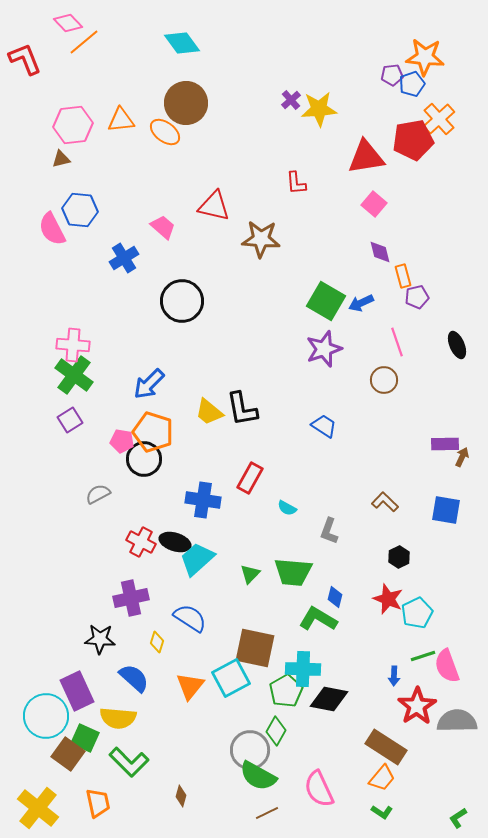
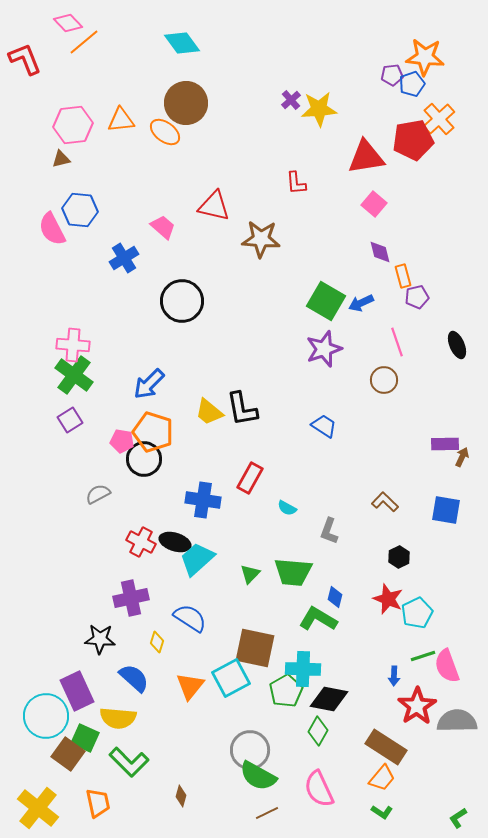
green diamond at (276, 731): moved 42 px right
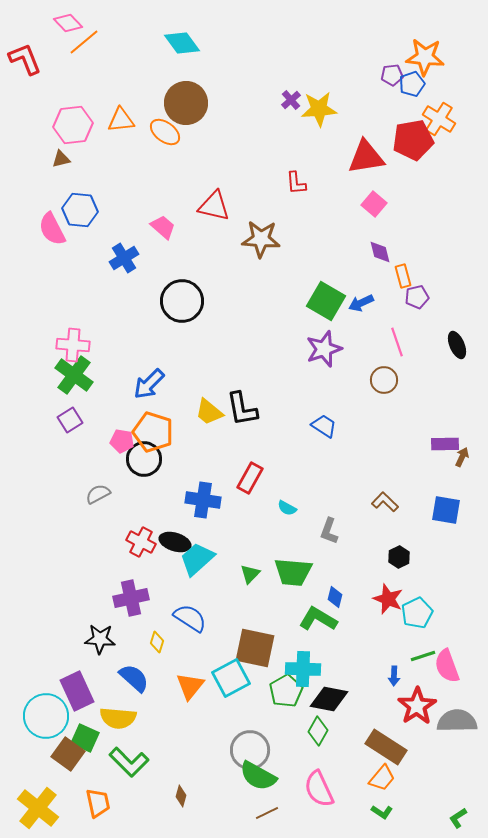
orange cross at (439, 119): rotated 16 degrees counterclockwise
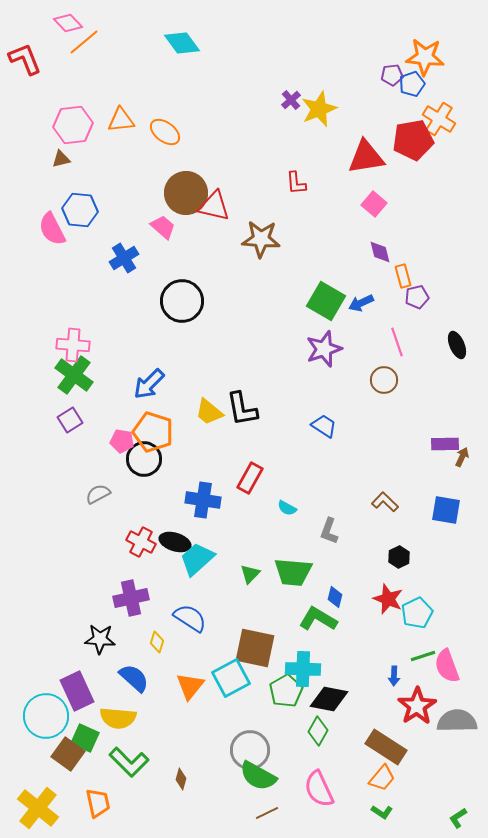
brown circle at (186, 103): moved 90 px down
yellow star at (319, 109): rotated 18 degrees counterclockwise
brown diamond at (181, 796): moved 17 px up
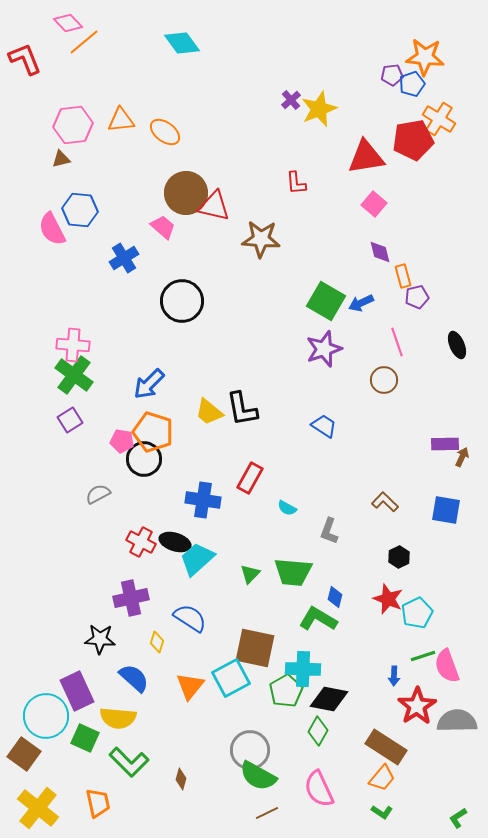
brown square at (68, 754): moved 44 px left
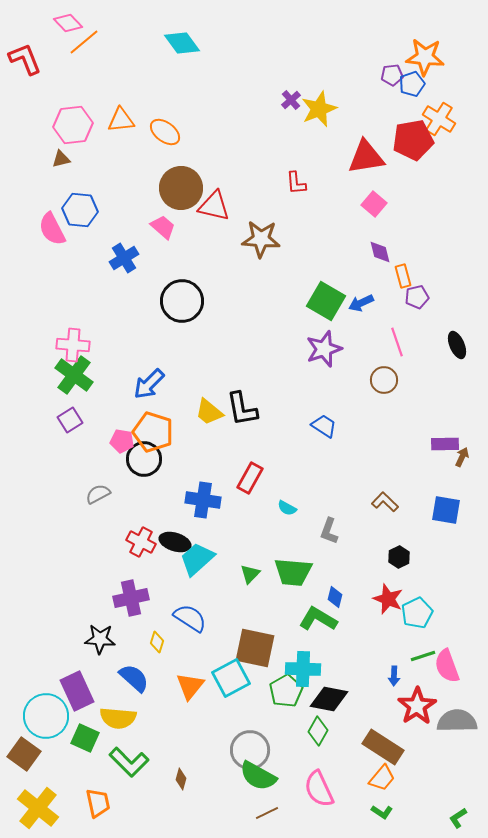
brown circle at (186, 193): moved 5 px left, 5 px up
brown rectangle at (386, 747): moved 3 px left
